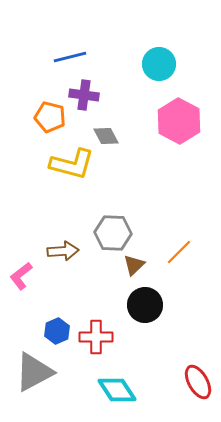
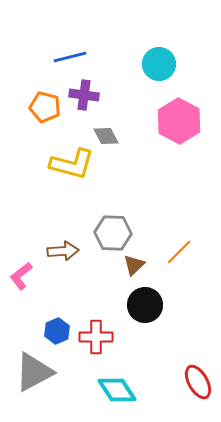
orange pentagon: moved 5 px left, 10 px up
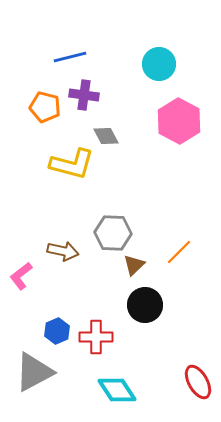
brown arrow: rotated 16 degrees clockwise
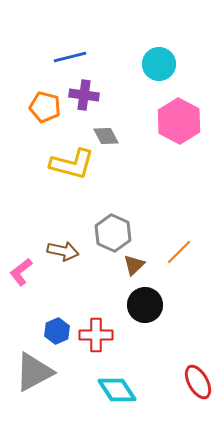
gray hexagon: rotated 21 degrees clockwise
pink L-shape: moved 4 px up
red cross: moved 2 px up
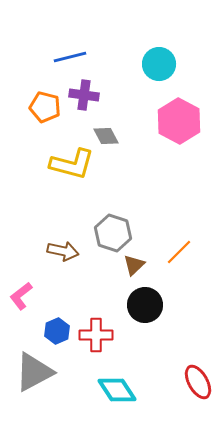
gray hexagon: rotated 6 degrees counterclockwise
pink L-shape: moved 24 px down
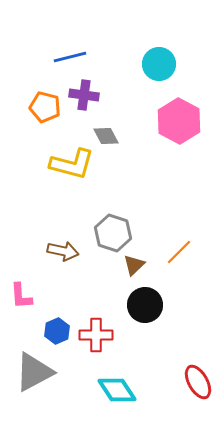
pink L-shape: rotated 56 degrees counterclockwise
